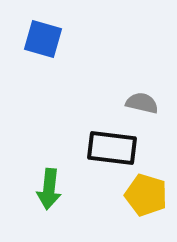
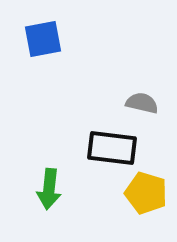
blue square: rotated 27 degrees counterclockwise
yellow pentagon: moved 2 px up
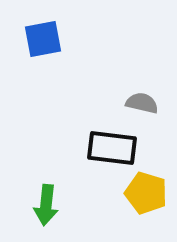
green arrow: moved 3 px left, 16 px down
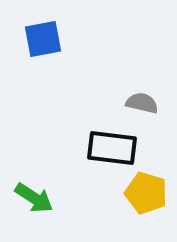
green arrow: moved 12 px left, 7 px up; rotated 63 degrees counterclockwise
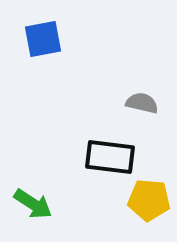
black rectangle: moved 2 px left, 9 px down
yellow pentagon: moved 3 px right, 7 px down; rotated 12 degrees counterclockwise
green arrow: moved 1 px left, 6 px down
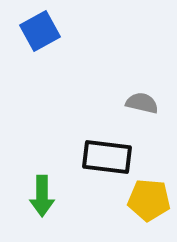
blue square: moved 3 px left, 8 px up; rotated 18 degrees counterclockwise
black rectangle: moved 3 px left
green arrow: moved 9 px right, 8 px up; rotated 57 degrees clockwise
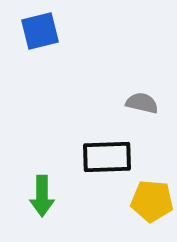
blue square: rotated 15 degrees clockwise
black rectangle: rotated 9 degrees counterclockwise
yellow pentagon: moved 3 px right, 1 px down
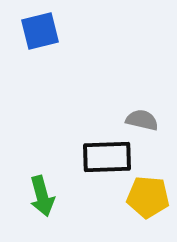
gray semicircle: moved 17 px down
green arrow: rotated 15 degrees counterclockwise
yellow pentagon: moved 4 px left, 4 px up
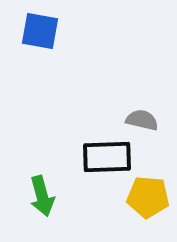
blue square: rotated 24 degrees clockwise
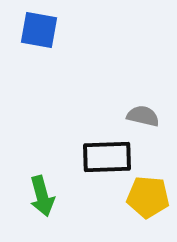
blue square: moved 1 px left, 1 px up
gray semicircle: moved 1 px right, 4 px up
